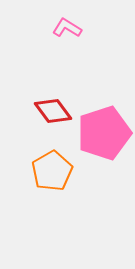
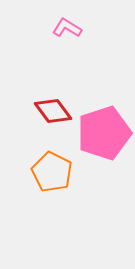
orange pentagon: moved 1 px down; rotated 15 degrees counterclockwise
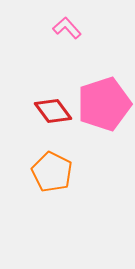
pink L-shape: rotated 16 degrees clockwise
pink pentagon: moved 29 px up
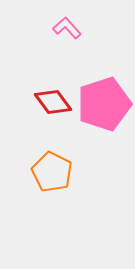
red diamond: moved 9 px up
